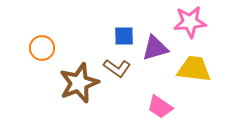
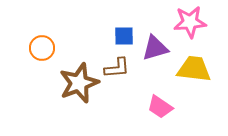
brown L-shape: rotated 40 degrees counterclockwise
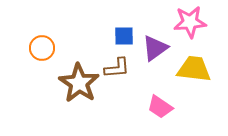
purple triangle: rotated 20 degrees counterclockwise
brown star: rotated 18 degrees counterclockwise
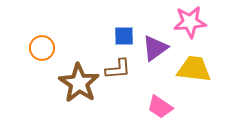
brown L-shape: moved 1 px right, 1 px down
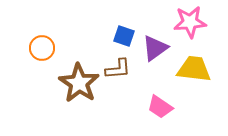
blue square: rotated 20 degrees clockwise
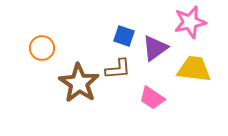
pink star: rotated 8 degrees counterclockwise
pink trapezoid: moved 8 px left, 9 px up
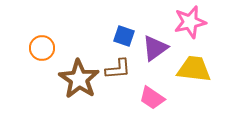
brown star: moved 4 px up
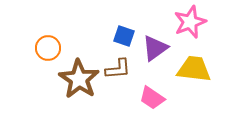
pink star: rotated 8 degrees counterclockwise
orange circle: moved 6 px right
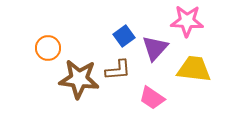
pink star: moved 3 px left, 1 px up; rotated 24 degrees clockwise
blue square: rotated 35 degrees clockwise
purple triangle: rotated 12 degrees counterclockwise
brown L-shape: moved 1 px down
brown star: rotated 27 degrees counterclockwise
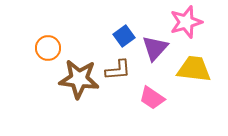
pink star: moved 1 px left, 1 px down; rotated 20 degrees counterclockwise
